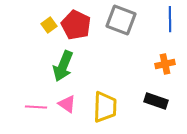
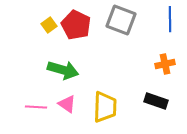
green arrow: moved 4 px down; rotated 96 degrees counterclockwise
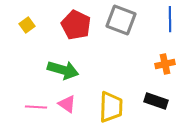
yellow square: moved 22 px left
yellow trapezoid: moved 6 px right
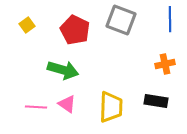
red pentagon: moved 1 px left, 5 px down
black rectangle: rotated 10 degrees counterclockwise
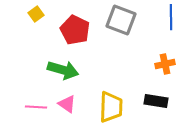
blue line: moved 1 px right, 2 px up
yellow square: moved 9 px right, 11 px up
